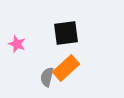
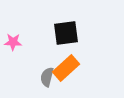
pink star: moved 4 px left, 2 px up; rotated 18 degrees counterclockwise
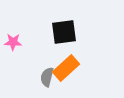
black square: moved 2 px left, 1 px up
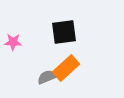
gray semicircle: rotated 54 degrees clockwise
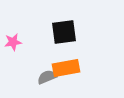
pink star: rotated 12 degrees counterclockwise
orange rectangle: rotated 32 degrees clockwise
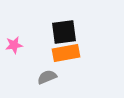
pink star: moved 1 px right, 3 px down
orange rectangle: moved 15 px up
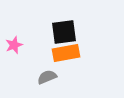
pink star: rotated 12 degrees counterclockwise
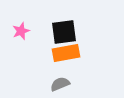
pink star: moved 7 px right, 14 px up
gray semicircle: moved 13 px right, 7 px down
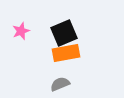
black square: moved 1 px down; rotated 16 degrees counterclockwise
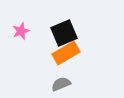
orange rectangle: rotated 20 degrees counterclockwise
gray semicircle: moved 1 px right
